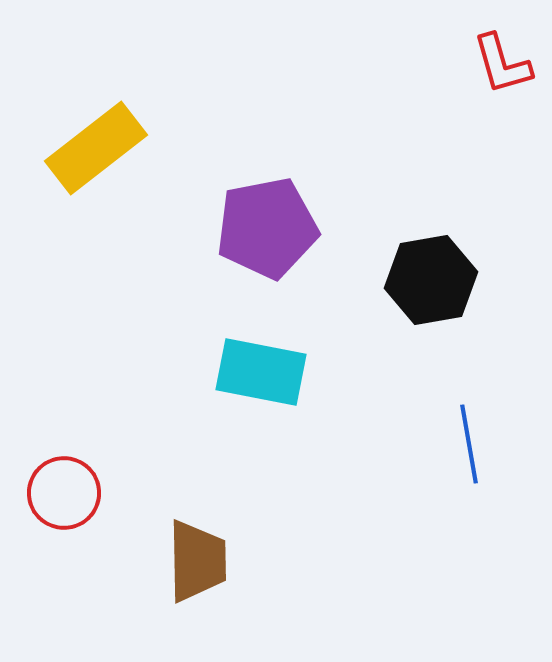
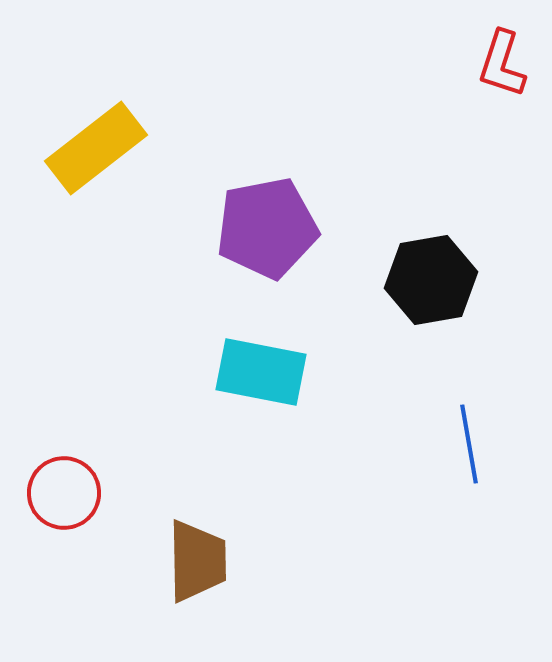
red L-shape: rotated 34 degrees clockwise
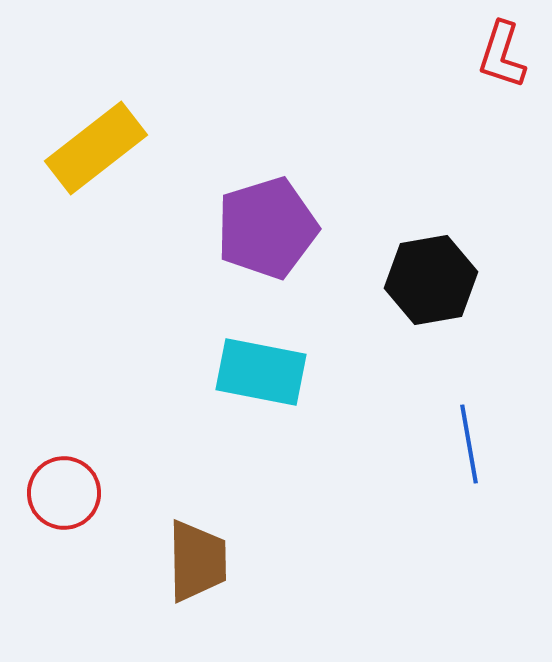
red L-shape: moved 9 px up
purple pentagon: rotated 6 degrees counterclockwise
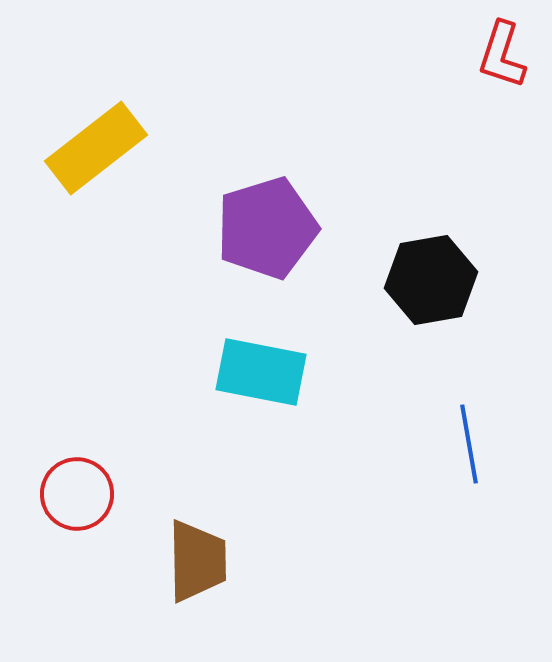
red circle: moved 13 px right, 1 px down
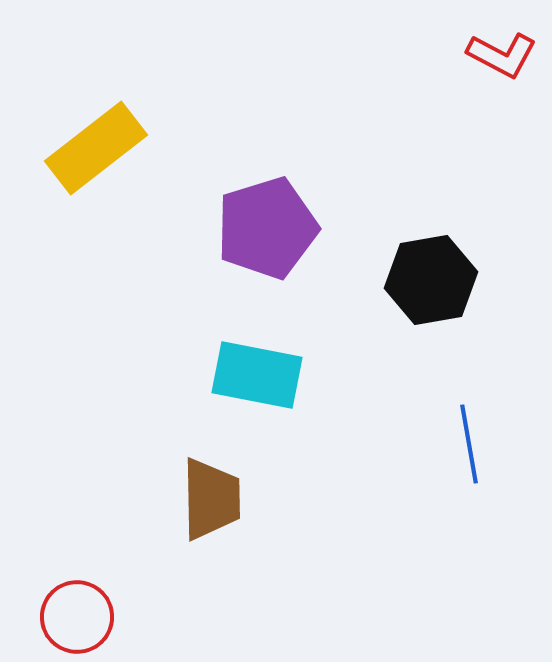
red L-shape: rotated 80 degrees counterclockwise
cyan rectangle: moved 4 px left, 3 px down
red circle: moved 123 px down
brown trapezoid: moved 14 px right, 62 px up
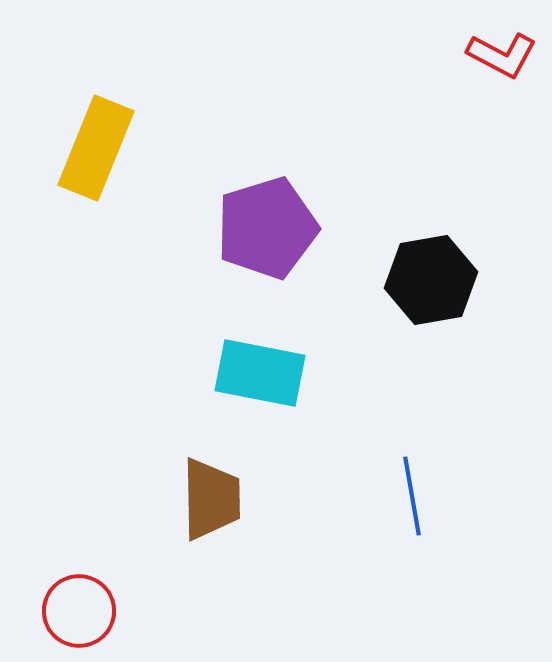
yellow rectangle: rotated 30 degrees counterclockwise
cyan rectangle: moved 3 px right, 2 px up
blue line: moved 57 px left, 52 px down
red circle: moved 2 px right, 6 px up
